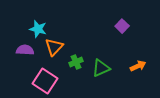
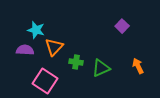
cyan star: moved 2 px left, 1 px down
green cross: rotated 32 degrees clockwise
orange arrow: rotated 91 degrees counterclockwise
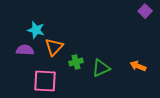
purple square: moved 23 px right, 15 px up
green cross: rotated 24 degrees counterclockwise
orange arrow: rotated 42 degrees counterclockwise
pink square: rotated 30 degrees counterclockwise
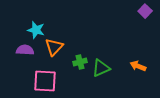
green cross: moved 4 px right
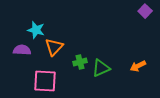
purple semicircle: moved 3 px left
orange arrow: rotated 49 degrees counterclockwise
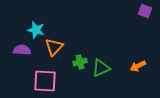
purple square: rotated 24 degrees counterclockwise
